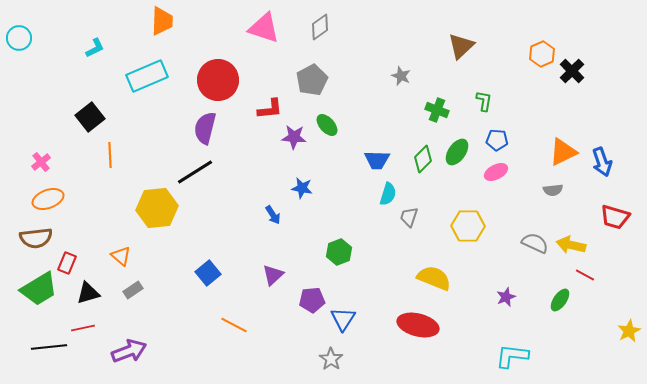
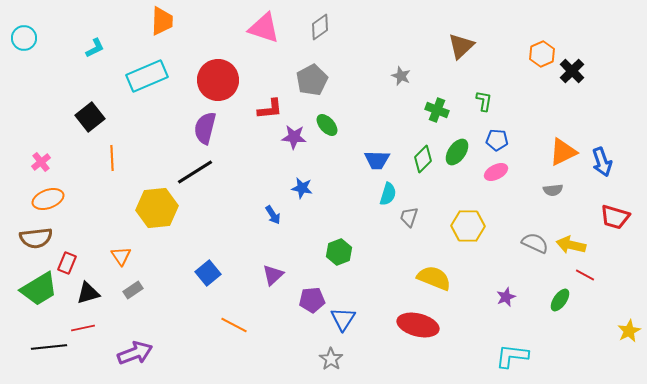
cyan circle at (19, 38): moved 5 px right
orange line at (110, 155): moved 2 px right, 3 px down
orange triangle at (121, 256): rotated 15 degrees clockwise
purple arrow at (129, 351): moved 6 px right, 2 px down
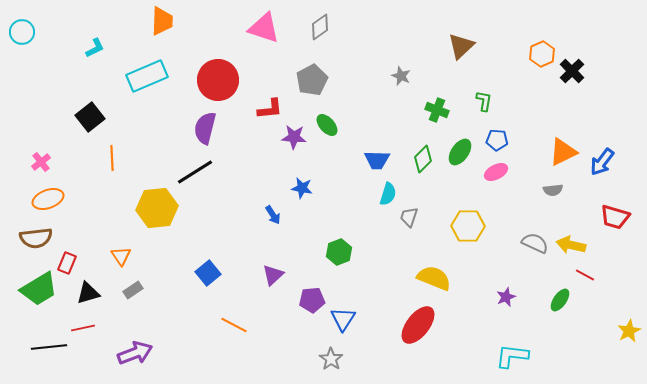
cyan circle at (24, 38): moved 2 px left, 6 px up
green ellipse at (457, 152): moved 3 px right
blue arrow at (602, 162): rotated 56 degrees clockwise
red ellipse at (418, 325): rotated 66 degrees counterclockwise
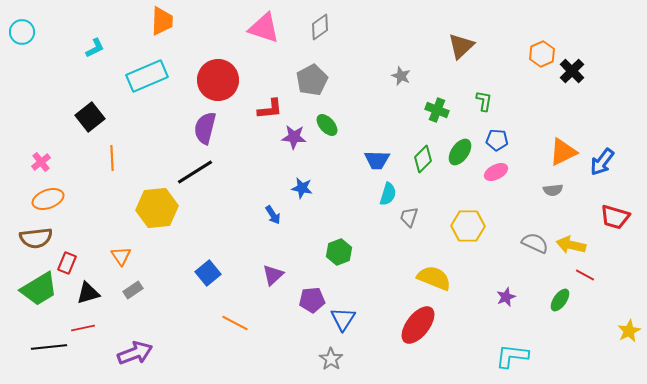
orange line at (234, 325): moved 1 px right, 2 px up
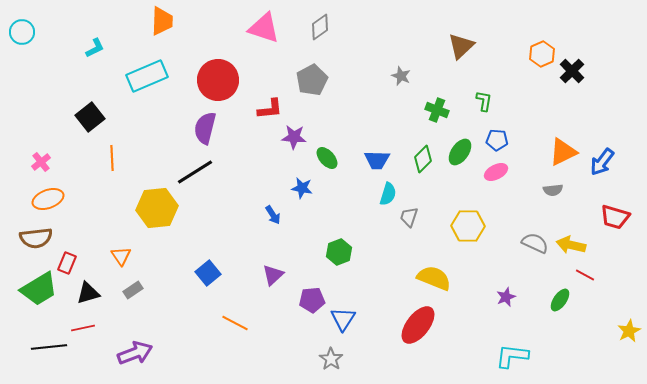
green ellipse at (327, 125): moved 33 px down
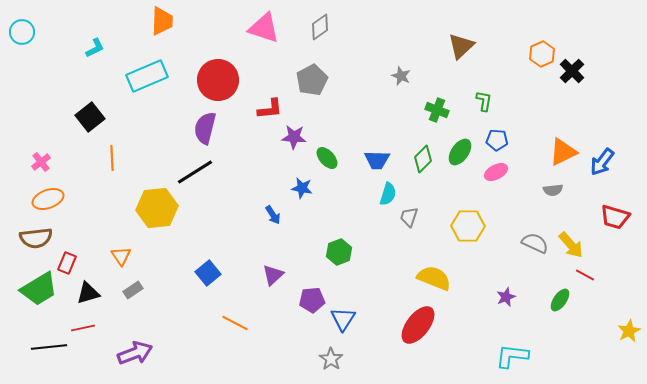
yellow arrow at (571, 245): rotated 144 degrees counterclockwise
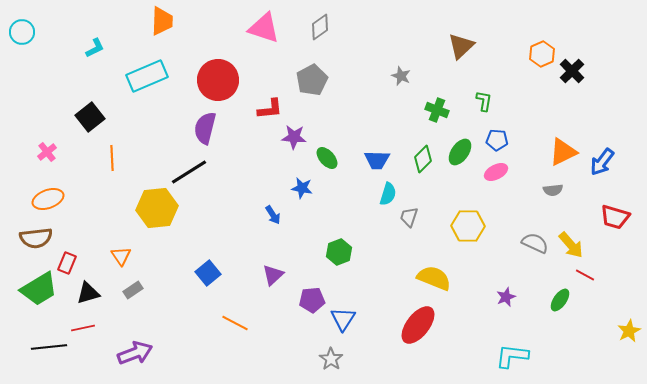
pink cross at (41, 162): moved 6 px right, 10 px up
black line at (195, 172): moved 6 px left
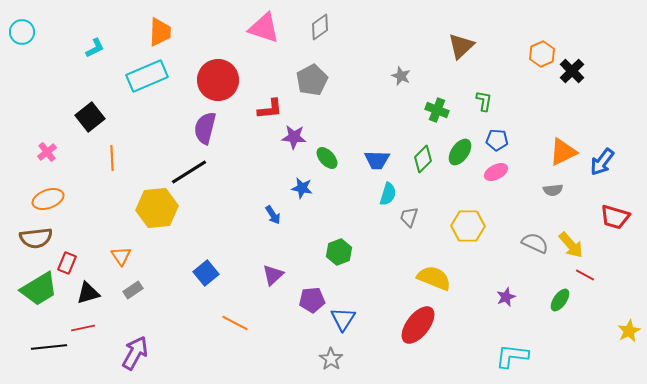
orange trapezoid at (162, 21): moved 2 px left, 11 px down
blue square at (208, 273): moved 2 px left
purple arrow at (135, 353): rotated 40 degrees counterclockwise
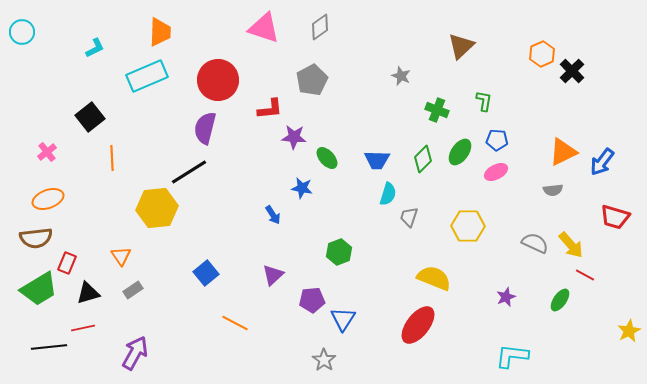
gray star at (331, 359): moved 7 px left, 1 px down
